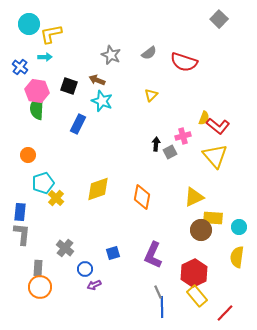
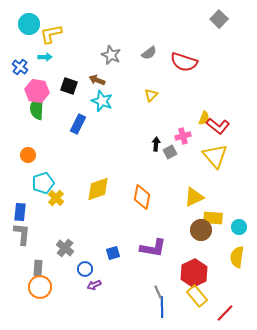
purple L-shape at (153, 255): moved 7 px up; rotated 104 degrees counterclockwise
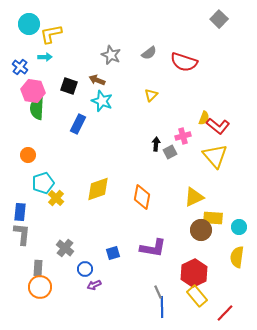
pink hexagon at (37, 91): moved 4 px left
